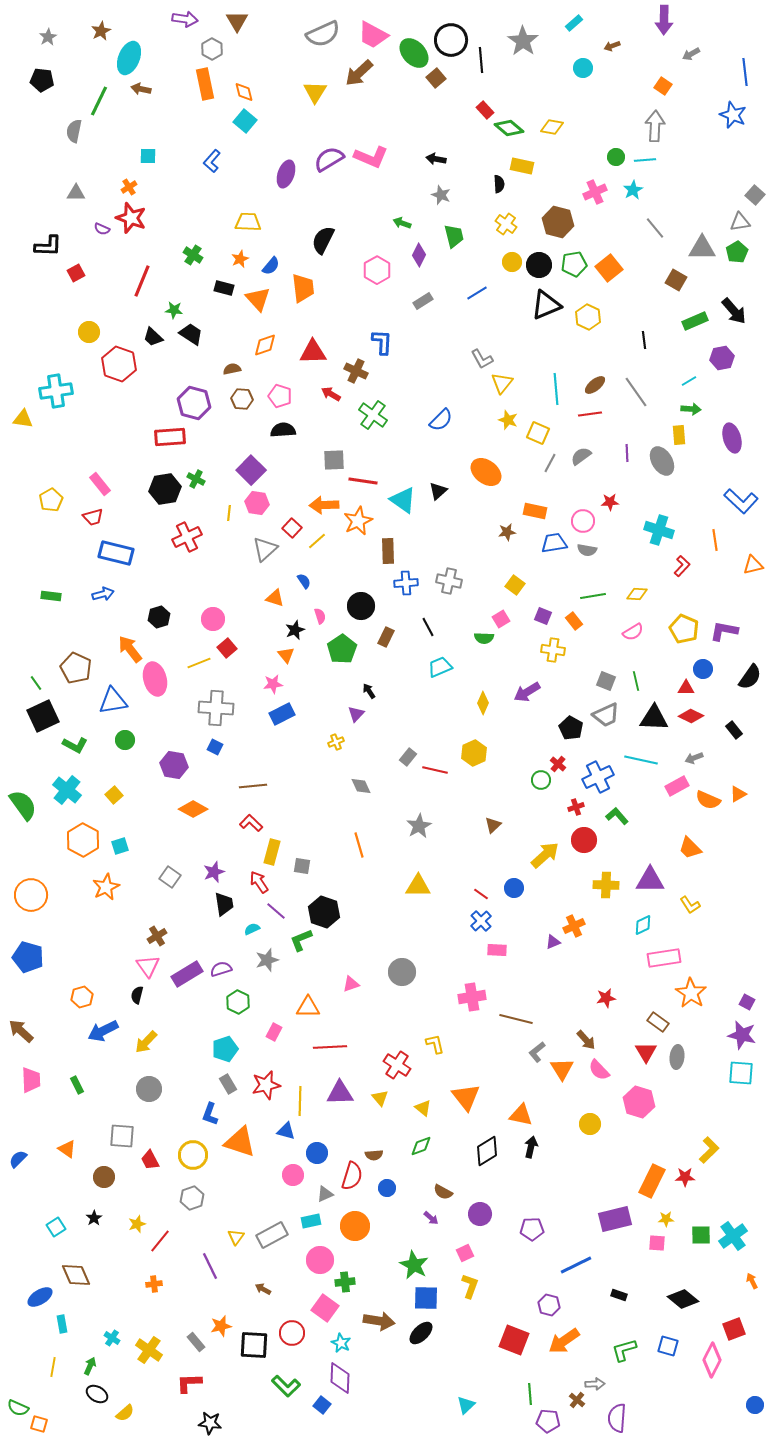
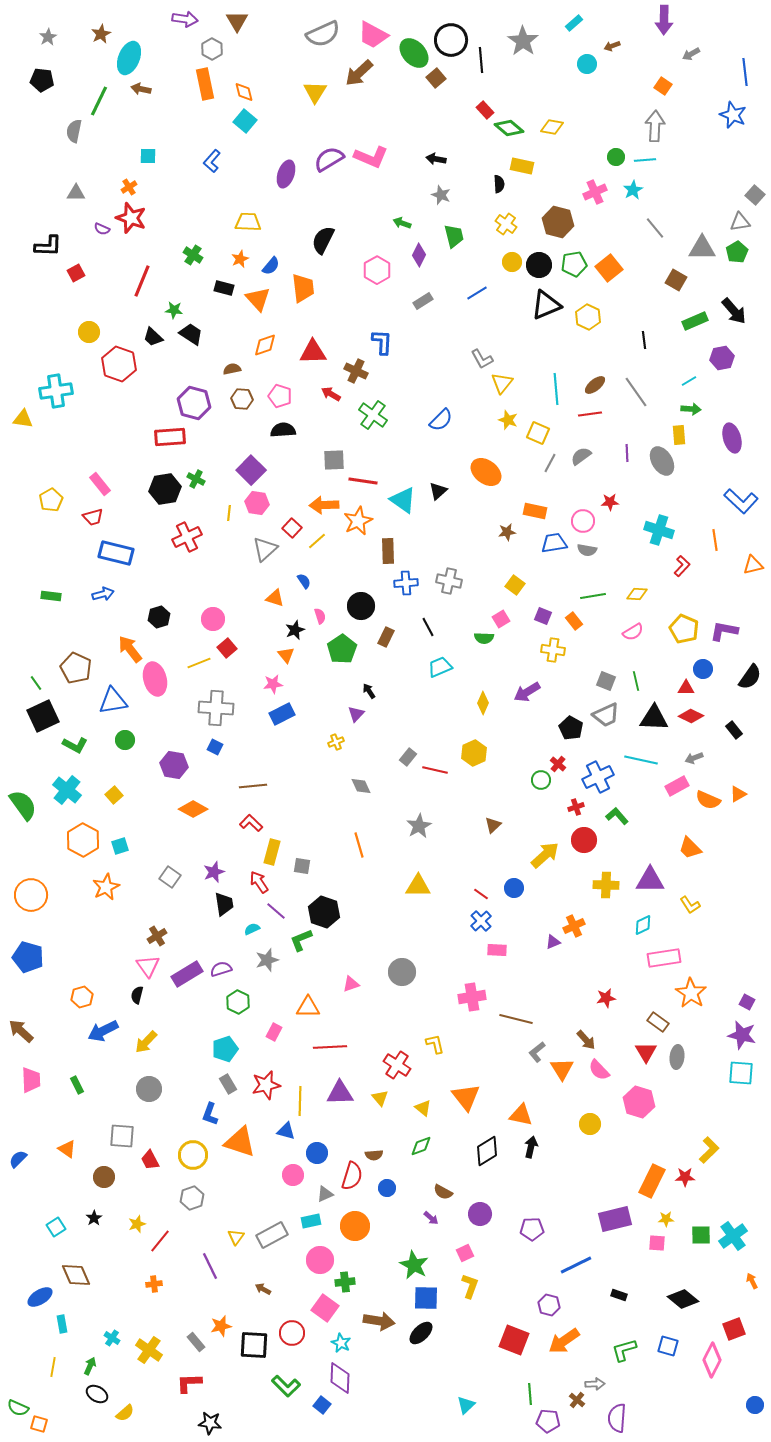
brown star at (101, 31): moved 3 px down
cyan circle at (583, 68): moved 4 px right, 4 px up
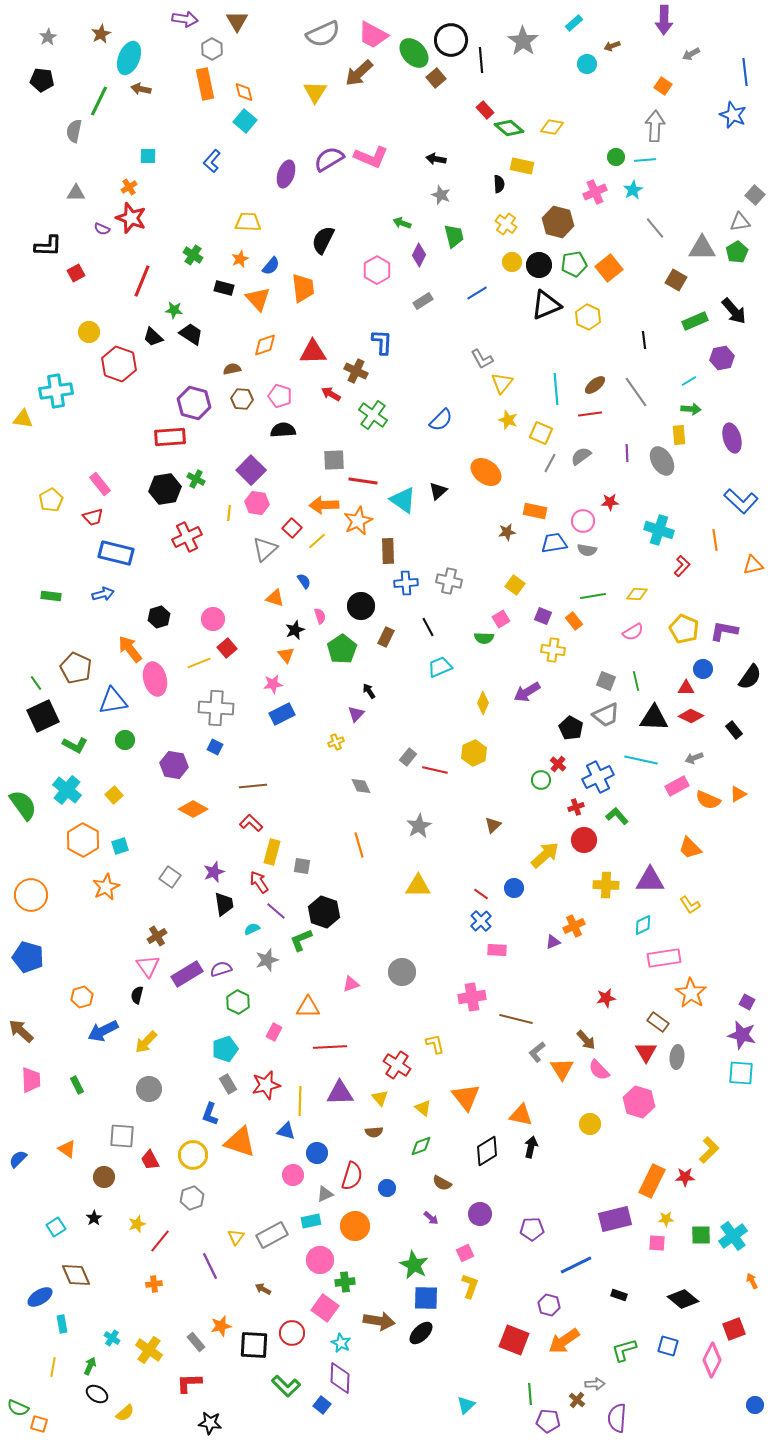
yellow square at (538, 433): moved 3 px right
brown semicircle at (374, 1155): moved 23 px up
brown semicircle at (443, 1192): moved 1 px left, 9 px up
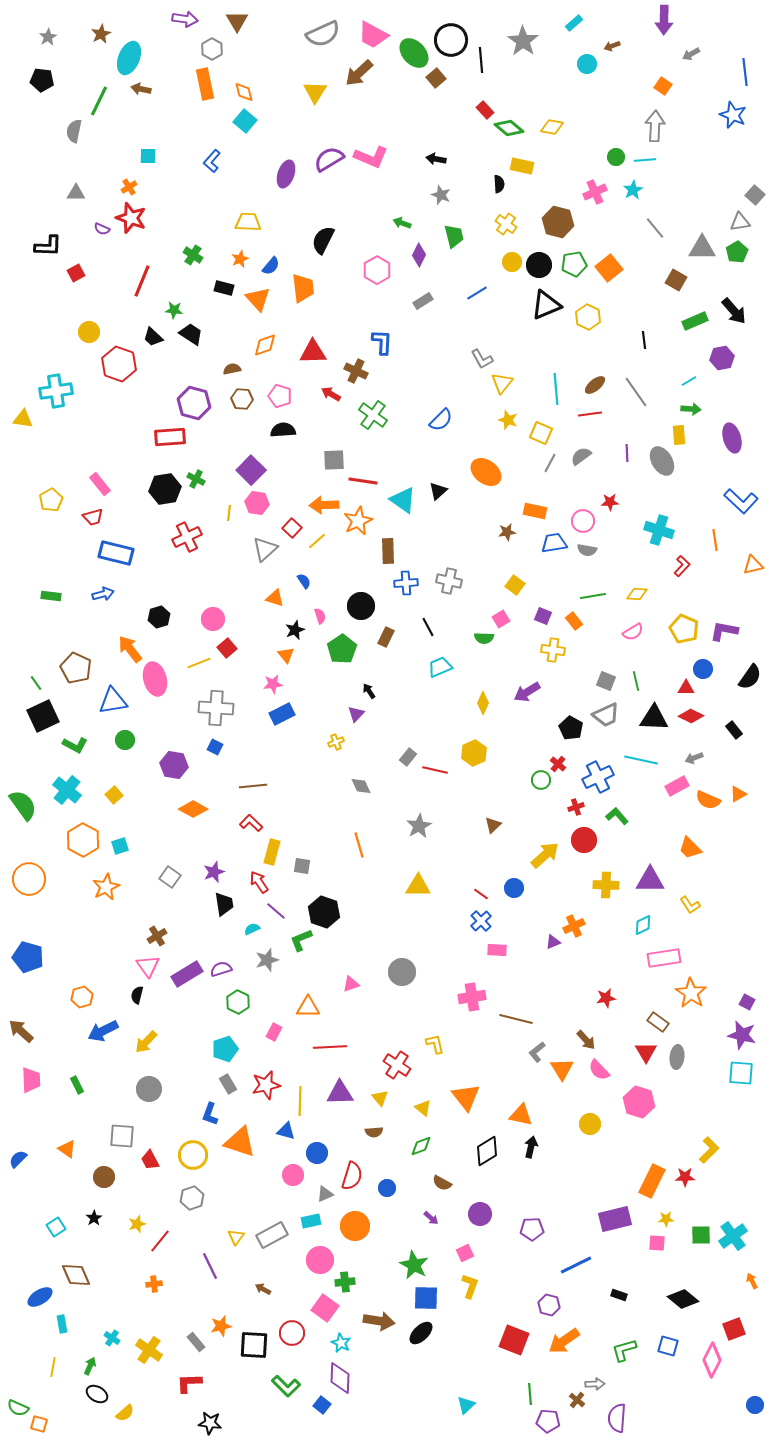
orange circle at (31, 895): moved 2 px left, 16 px up
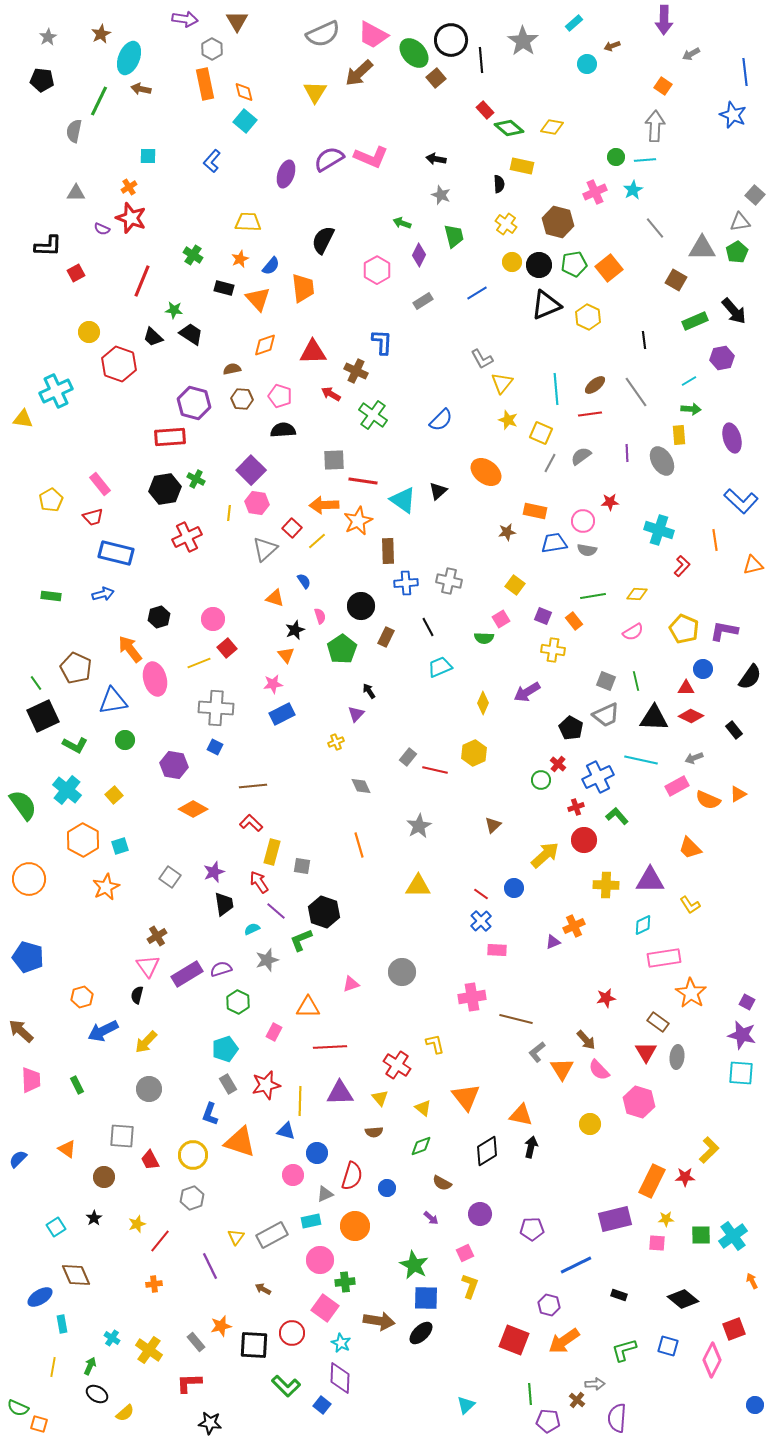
cyan cross at (56, 391): rotated 16 degrees counterclockwise
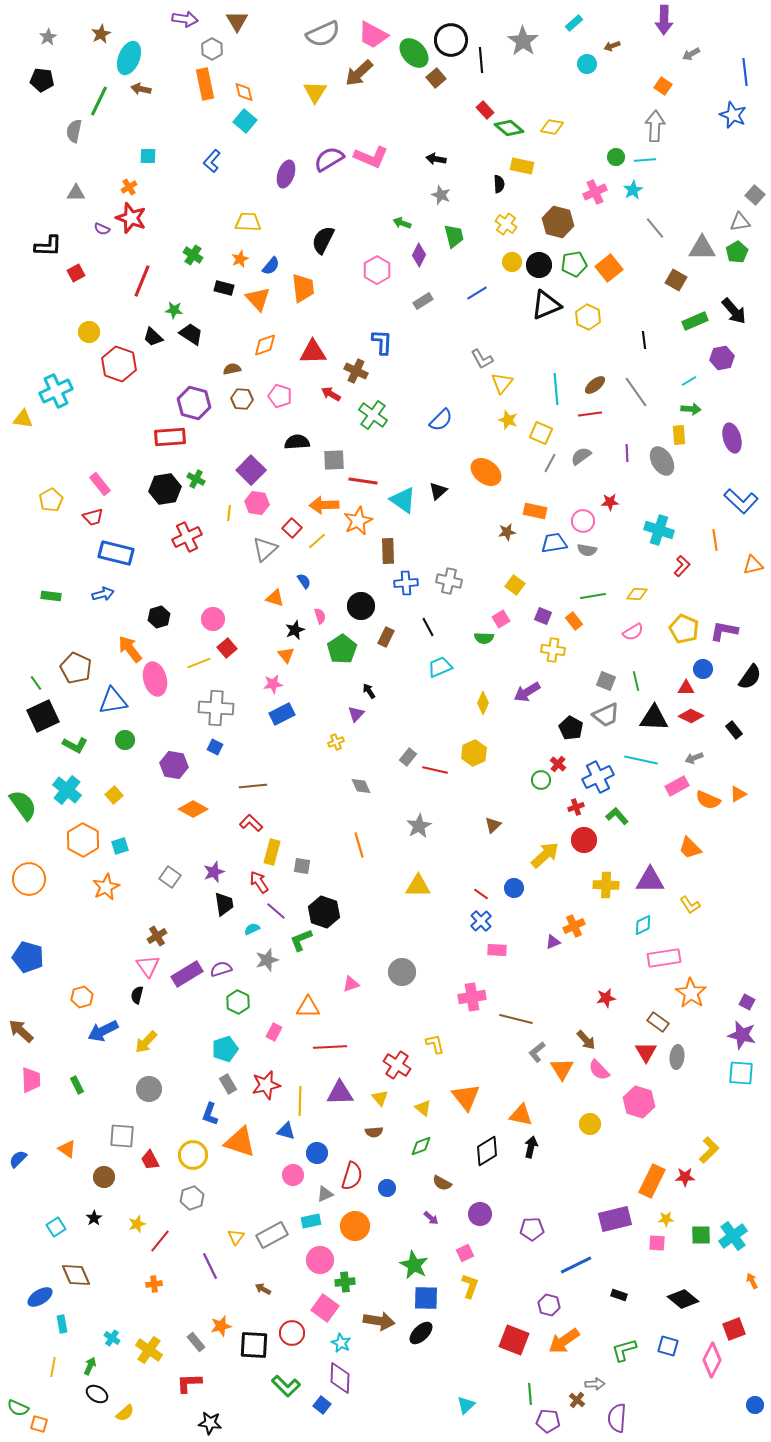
black semicircle at (283, 430): moved 14 px right, 12 px down
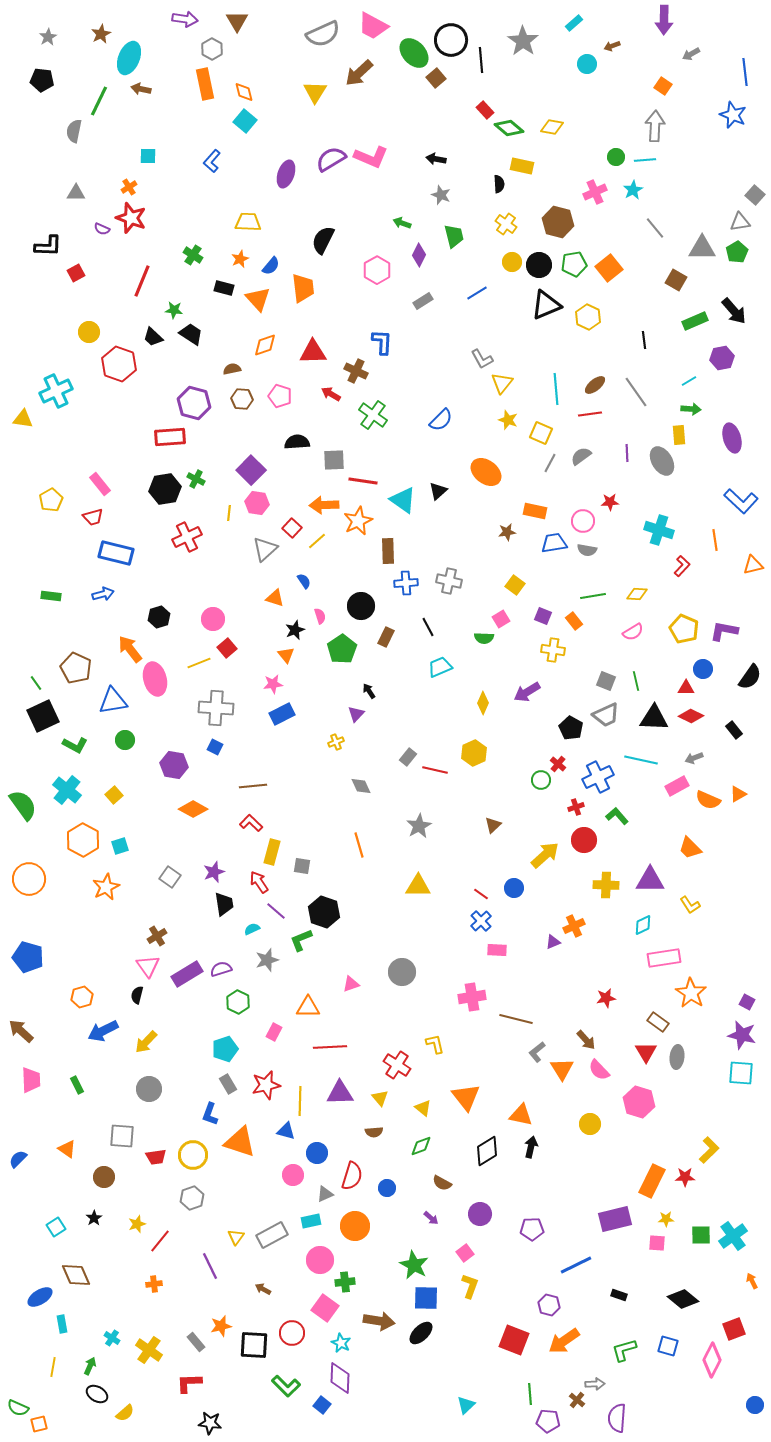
pink trapezoid at (373, 35): moved 9 px up
purple semicircle at (329, 159): moved 2 px right
red trapezoid at (150, 1160): moved 6 px right, 3 px up; rotated 70 degrees counterclockwise
pink square at (465, 1253): rotated 12 degrees counterclockwise
orange square at (39, 1424): rotated 30 degrees counterclockwise
